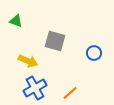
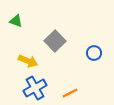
gray square: rotated 30 degrees clockwise
orange line: rotated 14 degrees clockwise
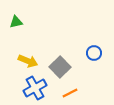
green triangle: moved 1 px down; rotated 32 degrees counterclockwise
gray square: moved 5 px right, 26 px down
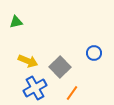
orange line: moved 2 px right; rotated 28 degrees counterclockwise
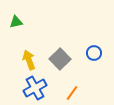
yellow arrow: moved 1 px right, 1 px up; rotated 132 degrees counterclockwise
gray square: moved 8 px up
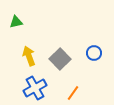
yellow arrow: moved 4 px up
orange line: moved 1 px right
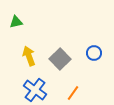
blue cross: moved 2 px down; rotated 25 degrees counterclockwise
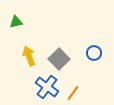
gray square: moved 1 px left
blue cross: moved 12 px right, 3 px up
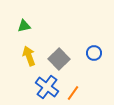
green triangle: moved 8 px right, 4 px down
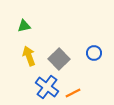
orange line: rotated 28 degrees clockwise
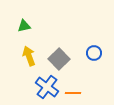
orange line: rotated 28 degrees clockwise
